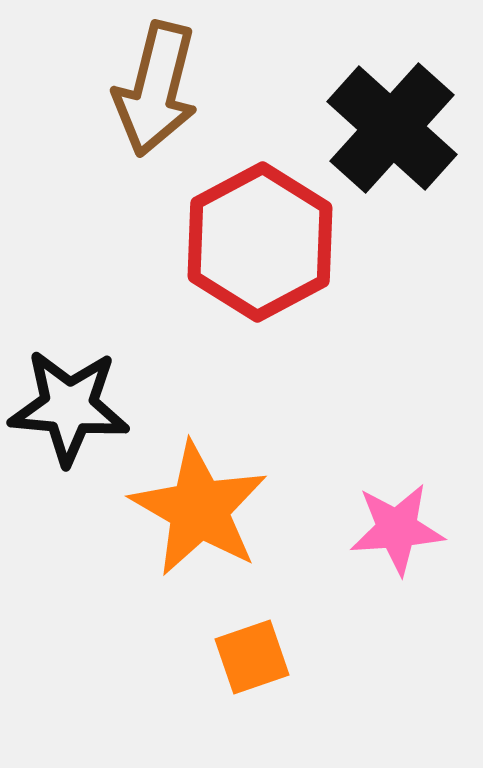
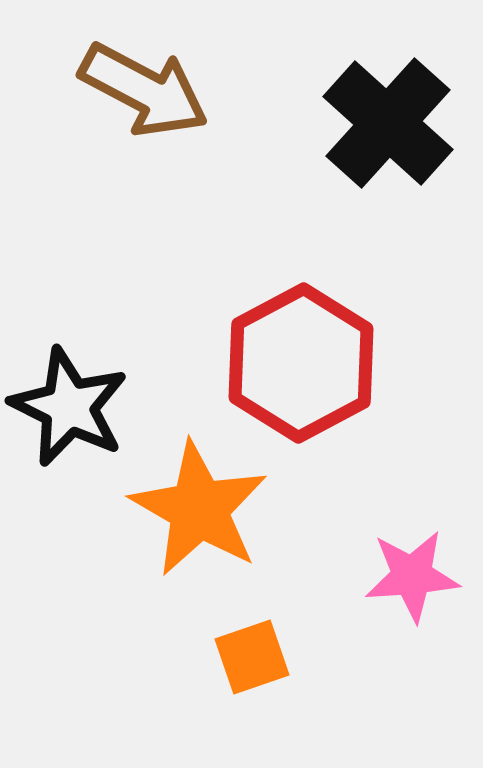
brown arrow: moved 12 px left, 1 px down; rotated 76 degrees counterclockwise
black cross: moved 4 px left, 5 px up
red hexagon: moved 41 px right, 121 px down
black star: rotated 21 degrees clockwise
pink star: moved 15 px right, 47 px down
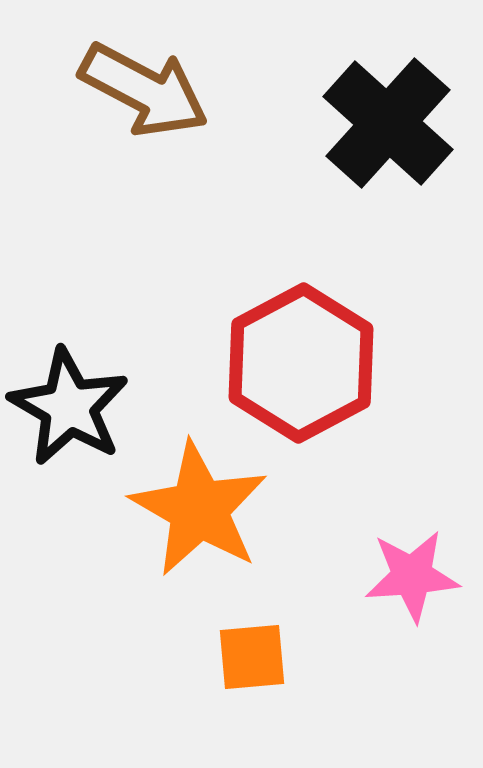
black star: rotated 4 degrees clockwise
orange square: rotated 14 degrees clockwise
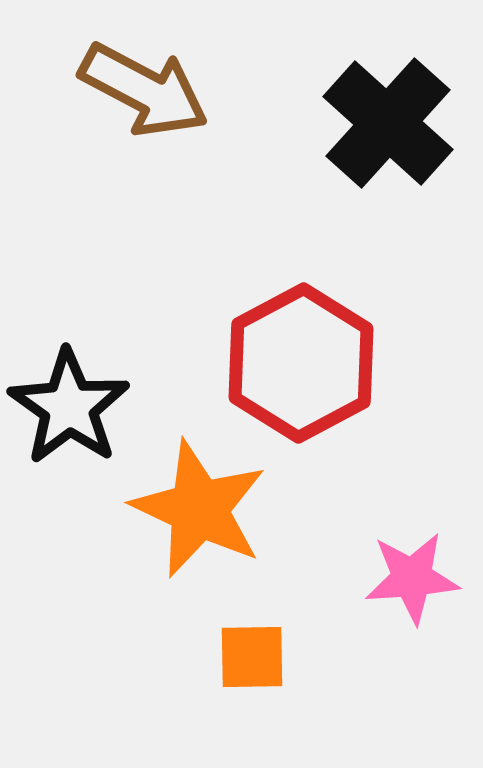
black star: rotated 5 degrees clockwise
orange star: rotated 5 degrees counterclockwise
pink star: moved 2 px down
orange square: rotated 4 degrees clockwise
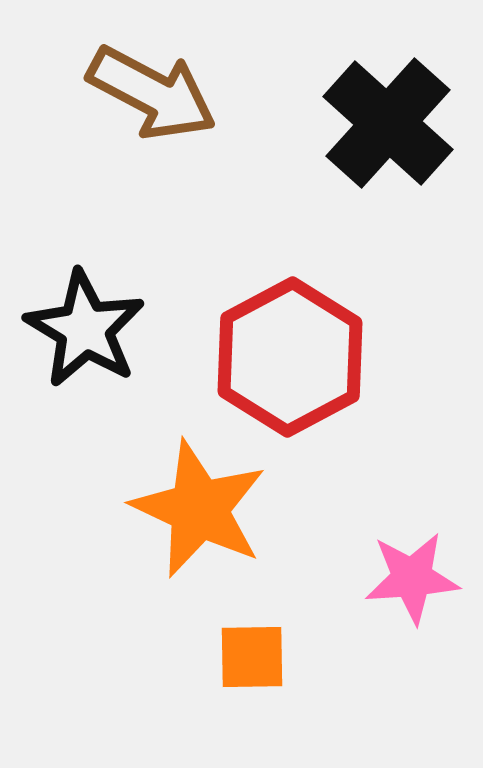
brown arrow: moved 8 px right, 3 px down
red hexagon: moved 11 px left, 6 px up
black star: moved 16 px right, 78 px up; rotated 4 degrees counterclockwise
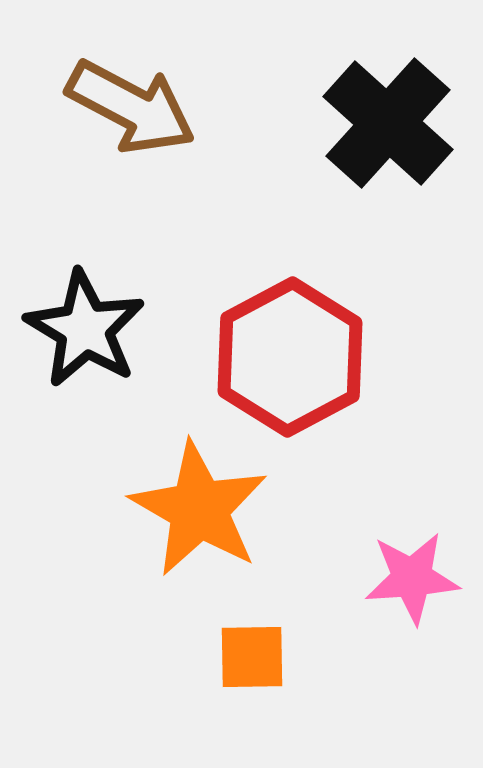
brown arrow: moved 21 px left, 14 px down
orange star: rotated 5 degrees clockwise
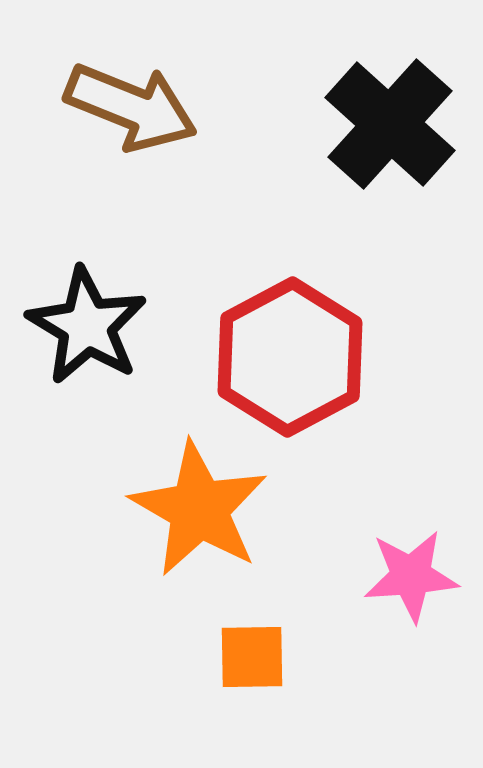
brown arrow: rotated 6 degrees counterclockwise
black cross: moved 2 px right, 1 px down
black star: moved 2 px right, 3 px up
pink star: moved 1 px left, 2 px up
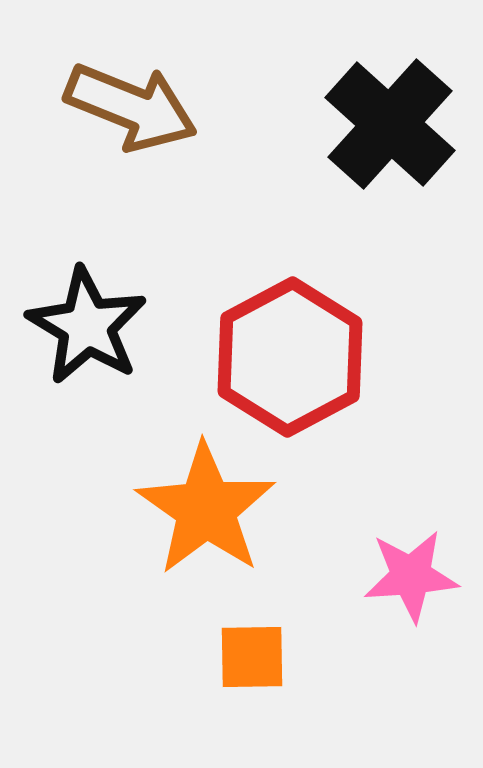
orange star: moved 7 px right; rotated 5 degrees clockwise
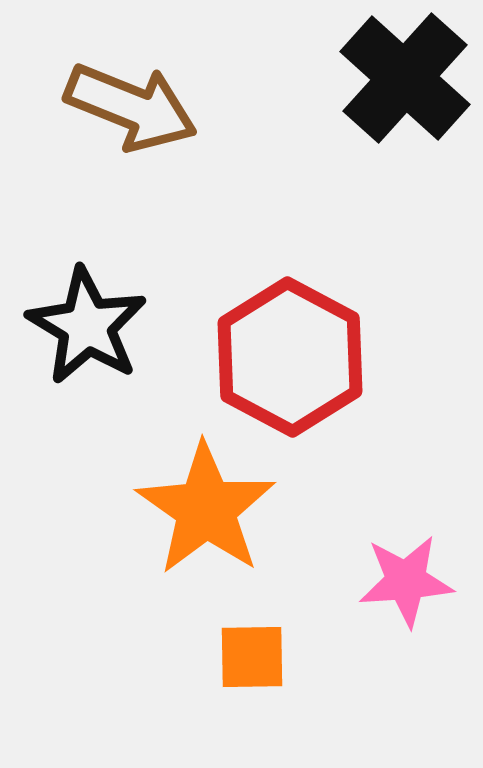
black cross: moved 15 px right, 46 px up
red hexagon: rotated 4 degrees counterclockwise
pink star: moved 5 px left, 5 px down
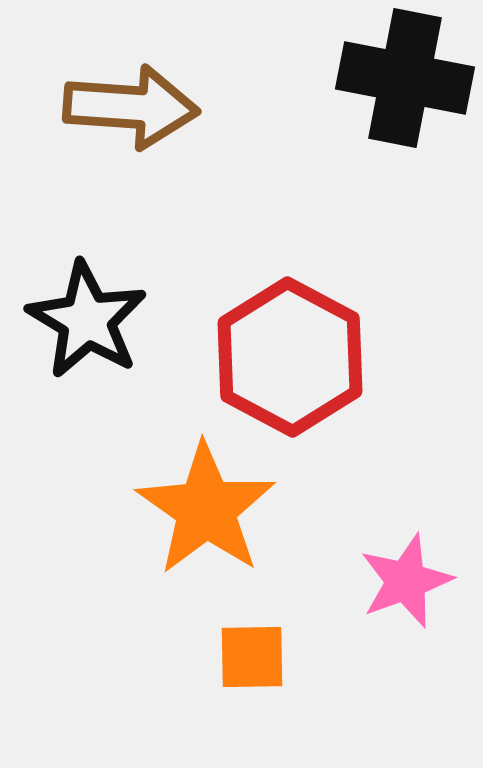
black cross: rotated 31 degrees counterclockwise
brown arrow: rotated 18 degrees counterclockwise
black star: moved 6 px up
pink star: rotated 16 degrees counterclockwise
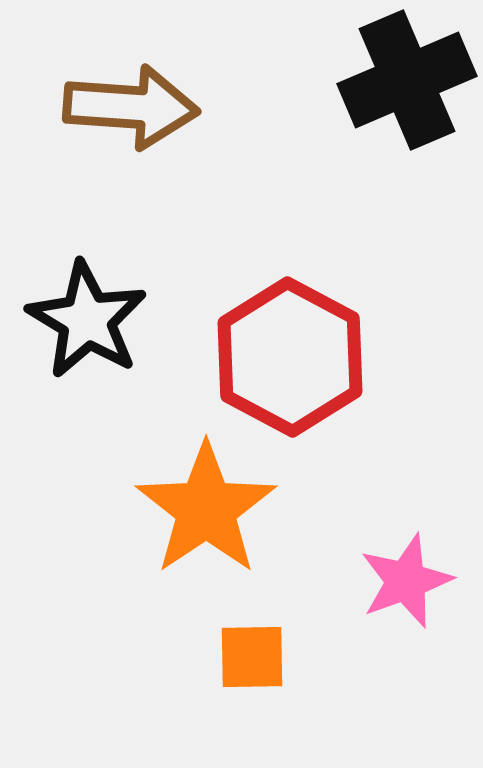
black cross: moved 2 px right, 2 px down; rotated 34 degrees counterclockwise
orange star: rotated 3 degrees clockwise
